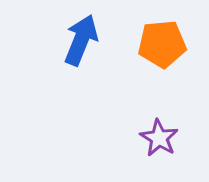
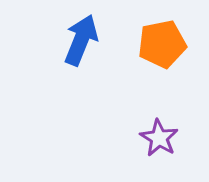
orange pentagon: rotated 6 degrees counterclockwise
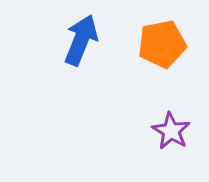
purple star: moved 12 px right, 7 px up
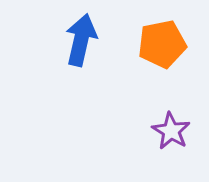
blue arrow: rotated 9 degrees counterclockwise
